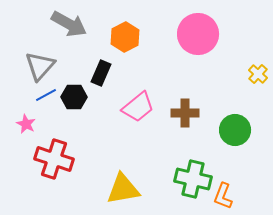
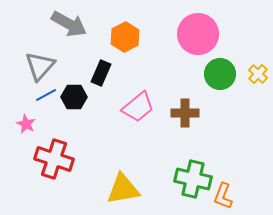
green circle: moved 15 px left, 56 px up
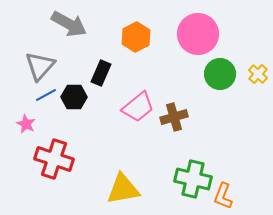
orange hexagon: moved 11 px right
brown cross: moved 11 px left, 4 px down; rotated 16 degrees counterclockwise
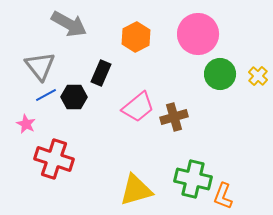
gray triangle: rotated 20 degrees counterclockwise
yellow cross: moved 2 px down
yellow triangle: moved 13 px right, 1 px down; rotated 6 degrees counterclockwise
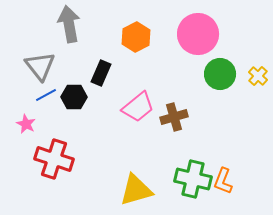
gray arrow: rotated 129 degrees counterclockwise
orange L-shape: moved 15 px up
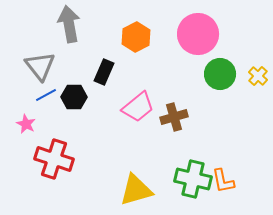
black rectangle: moved 3 px right, 1 px up
orange L-shape: rotated 32 degrees counterclockwise
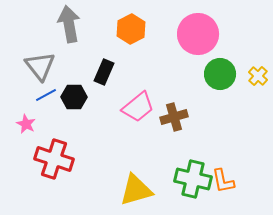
orange hexagon: moved 5 px left, 8 px up
